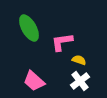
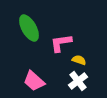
pink L-shape: moved 1 px left, 1 px down
white cross: moved 2 px left
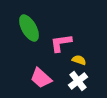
pink trapezoid: moved 7 px right, 3 px up
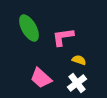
pink L-shape: moved 2 px right, 6 px up
white cross: moved 1 px left, 2 px down
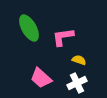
white cross: rotated 12 degrees clockwise
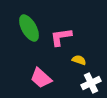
pink L-shape: moved 2 px left
white cross: moved 14 px right
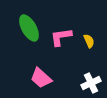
yellow semicircle: moved 10 px right, 19 px up; rotated 48 degrees clockwise
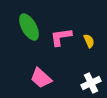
green ellipse: moved 1 px up
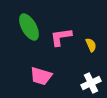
yellow semicircle: moved 2 px right, 4 px down
pink trapezoid: moved 2 px up; rotated 25 degrees counterclockwise
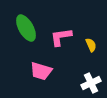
green ellipse: moved 3 px left, 1 px down
pink trapezoid: moved 5 px up
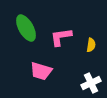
yellow semicircle: rotated 32 degrees clockwise
